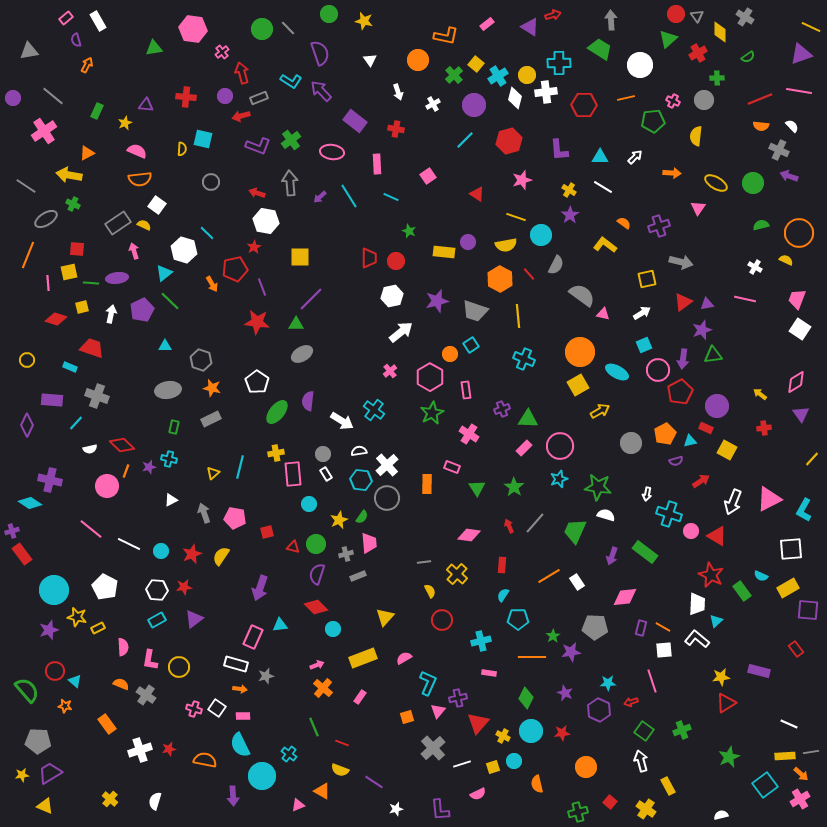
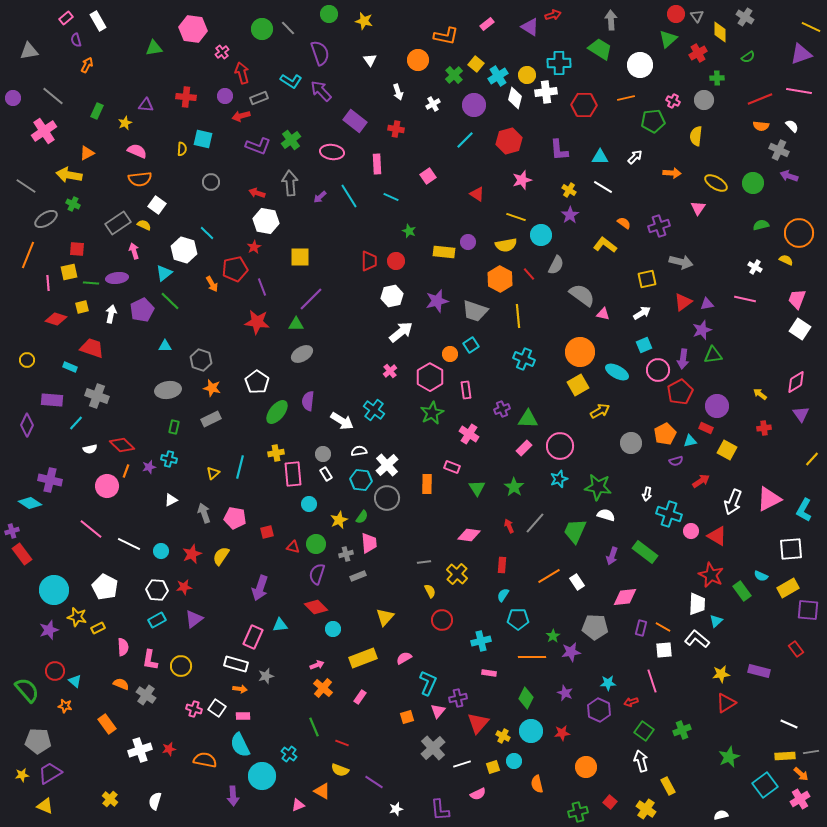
red trapezoid at (369, 258): moved 3 px down
yellow circle at (179, 667): moved 2 px right, 1 px up
yellow star at (721, 677): moved 3 px up
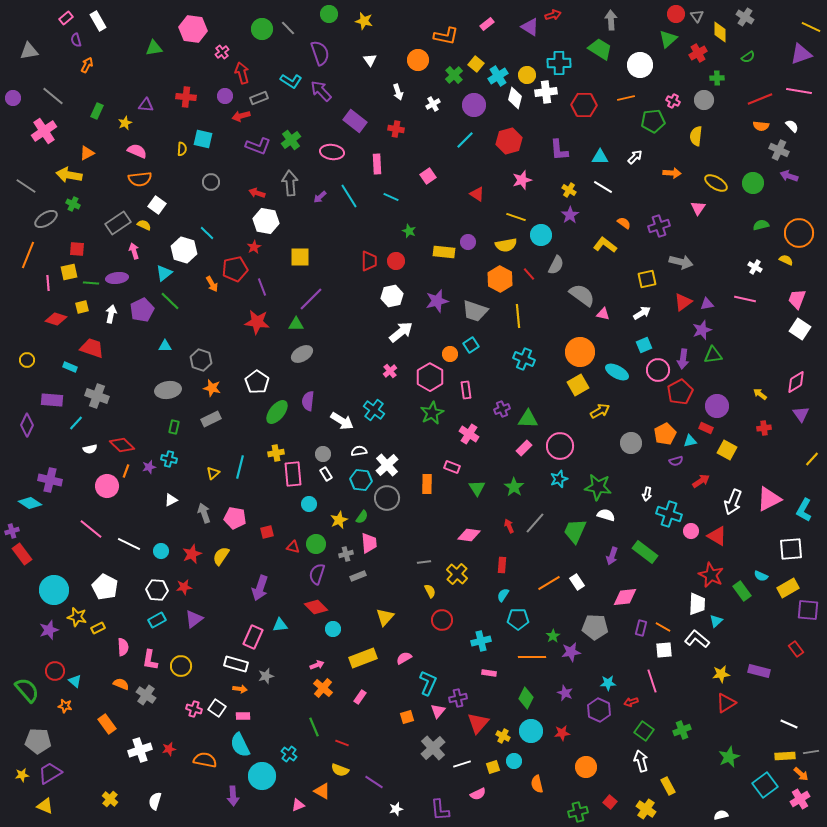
orange line at (549, 576): moved 7 px down
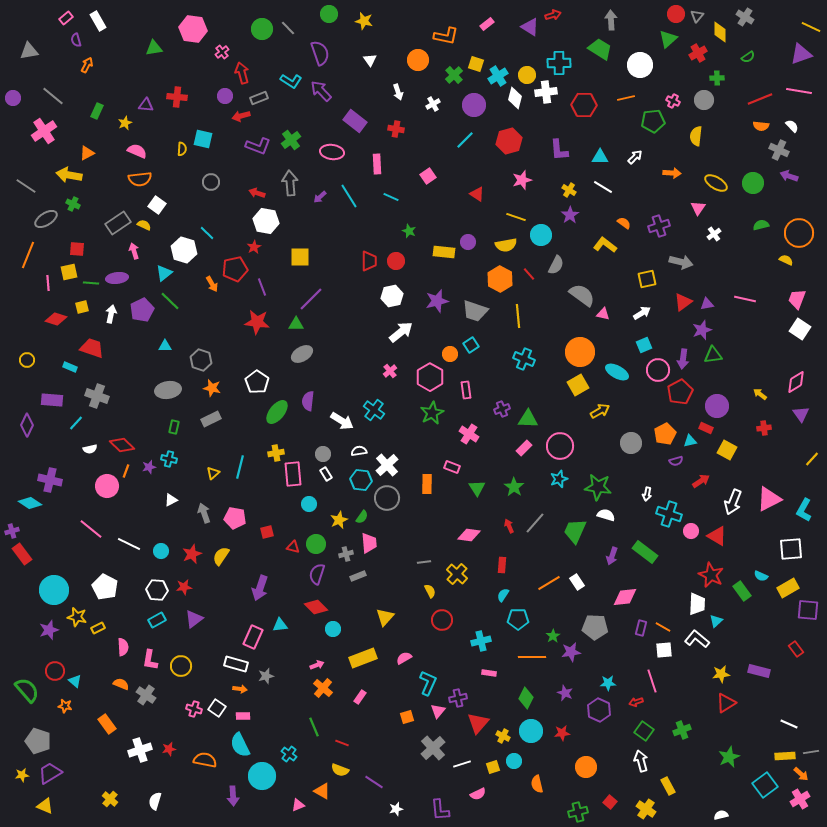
gray triangle at (697, 16): rotated 16 degrees clockwise
yellow square at (476, 64): rotated 21 degrees counterclockwise
red cross at (186, 97): moved 9 px left
white cross at (755, 267): moved 41 px left, 33 px up; rotated 24 degrees clockwise
red arrow at (631, 702): moved 5 px right
gray pentagon at (38, 741): rotated 15 degrees clockwise
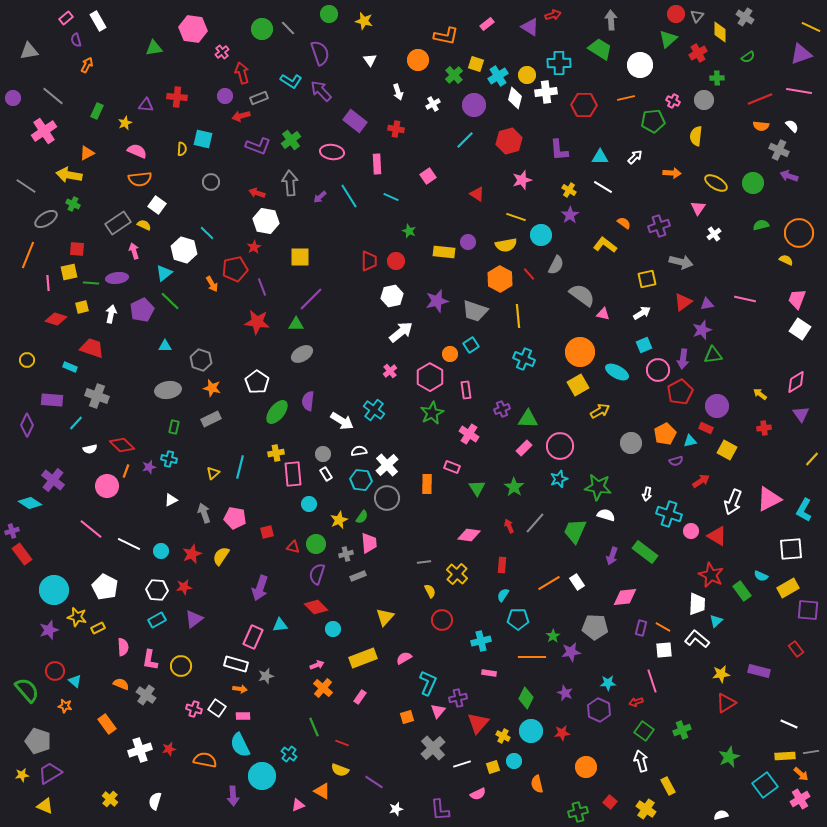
purple cross at (50, 480): moved 3 px right; rotated 25 degrees clockwise
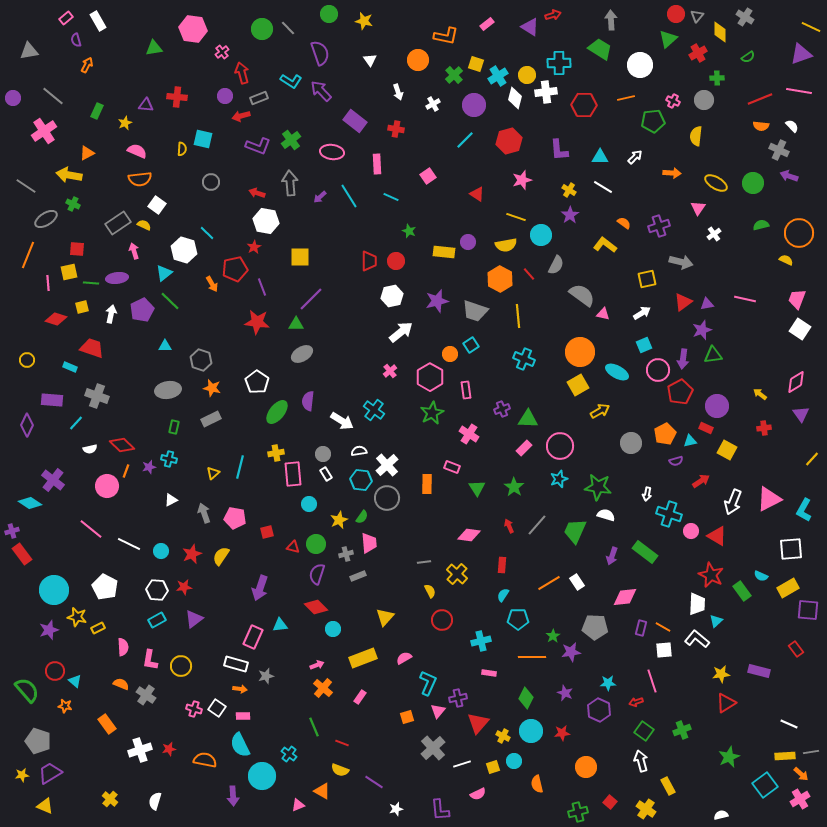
gray line at (535, 523): moved 2 px right, 2 px down
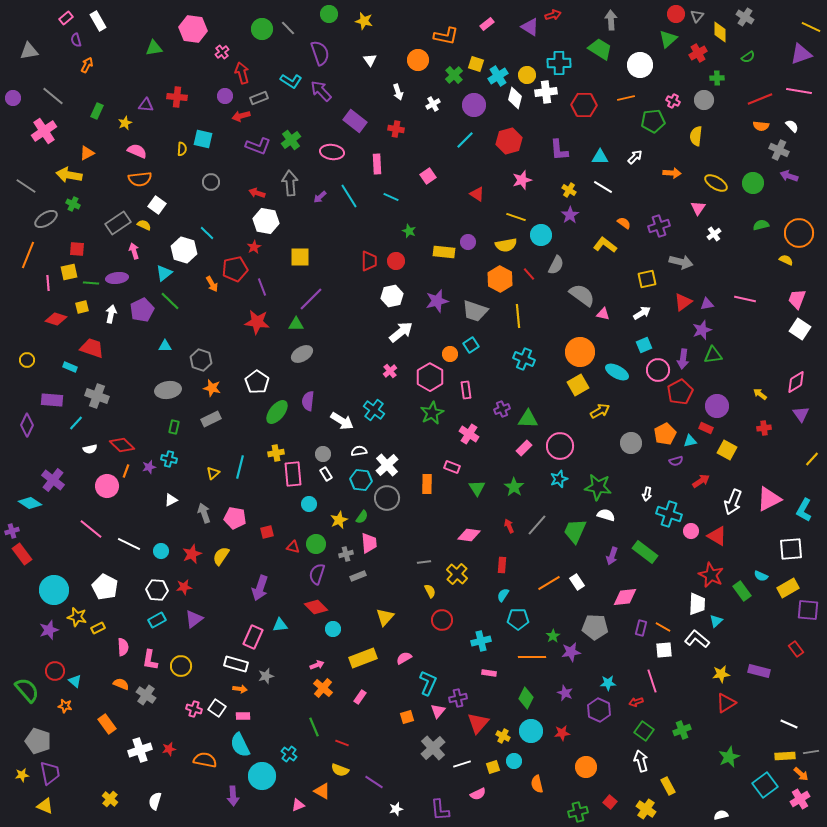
purple trapezoid at (50, 773): rotated 110 degrees clockwise
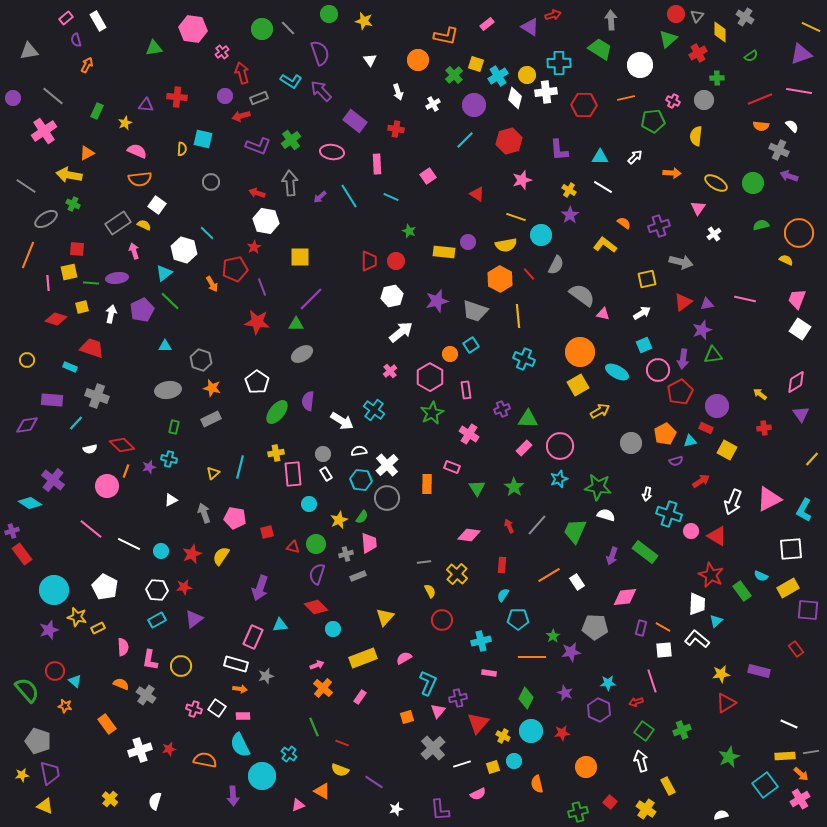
green semicircle at (748, 57): moved 3 px right, 1 px up
purple diamond at (27, 425): rotated 55 degrees clockwise
orange line at (549, 583): moved 8 px up
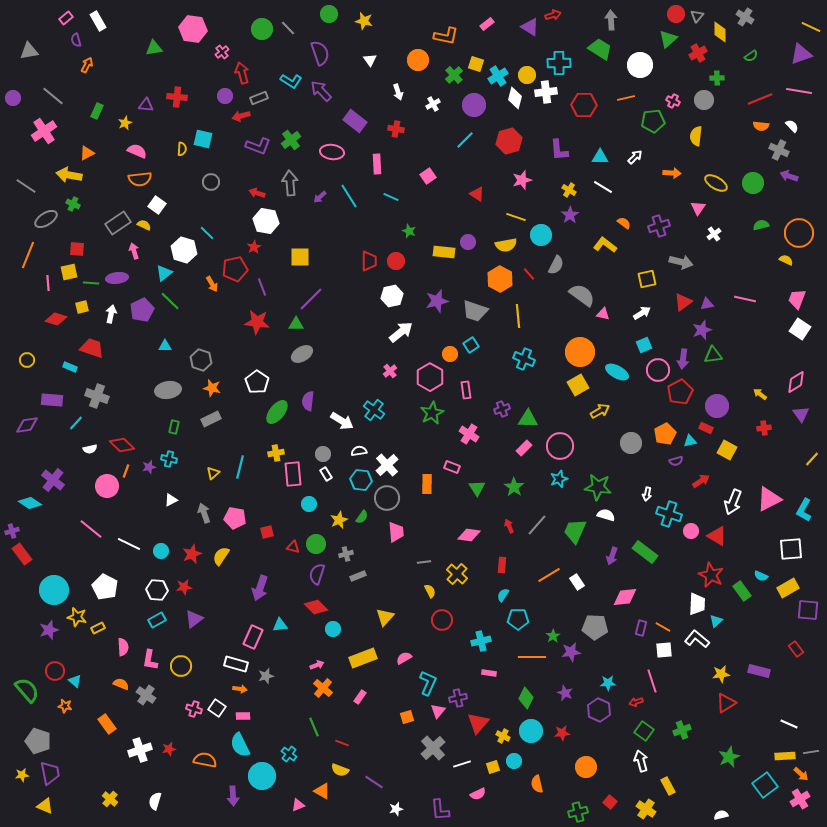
pink trapezoid at (369, 543): moved 27 px right, 11 px up
